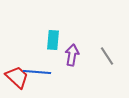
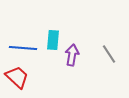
gray line: moved 2 px right, 2 px up
blue line: moved 14 px left, 24 px up
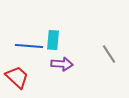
blue line: moved 6 px right, 2 px up
purple arrow: moved 10 px left, 9 px down; rotated 85 degrees clockwise
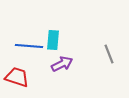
gray line: rotated 12 degrees clockwise
purple arrow: rotated 30 degrees counterclockwise
red trapezoid: rotated 25 degrees counterclockwise
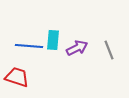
gray line: moved 4 px up
purple arrow: moved 15 px right, 16 px up
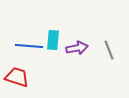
purple arrow: rotated 15 degrees clockwise
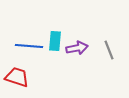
cyan rectangle: moved 2 px right, 1 px down
